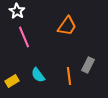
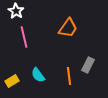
white star: moved 1 px left
orange trapezoid: moved 1 px right, 2 px down
pink line: rotated 10 degrees clockwise
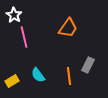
white star: moved 2 px left, 4 px down
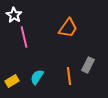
cyan semicircle: moved 1 px left, 2 px down; rotated 70 degrees clockwise
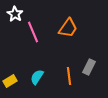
white star: moved 1 px right, 1 px up
pink line: moved 9 px right, 5 px up; rotated 10 degrees counterclockwise
gray rectangle: moved 1 px right, 2 px down
yellow rectangle: moved 2 px left
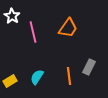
white star: moved 3 px left, 2 px down
pink line: rotated 10 degrees clockwise
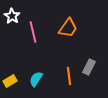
cyan semicircle: moved 1 px left, 2 px down
